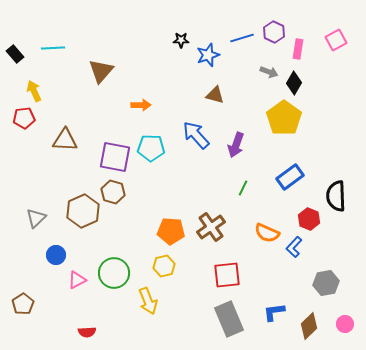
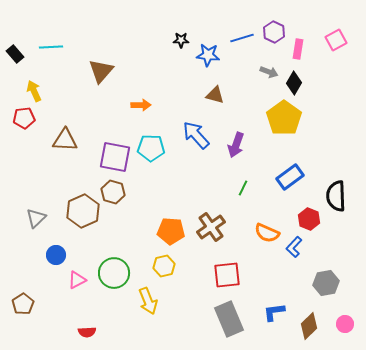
cyan line at (53, 48): moved 2 px left, 1 px up
blue star at (208, 55): rotated 25 degrees clockwise
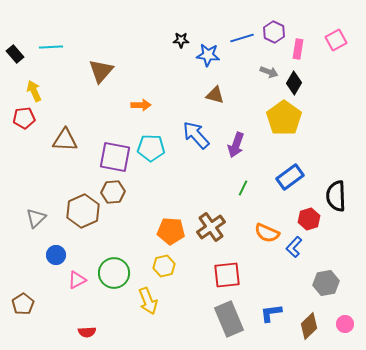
brown hexagon at (113, 192): rotated 20 degrees counterclockwise
red hexagon at (309, 219): rotated 20 degrees clockwise
blue L-shape at (274, 312): moved 3 px left, 1 px down
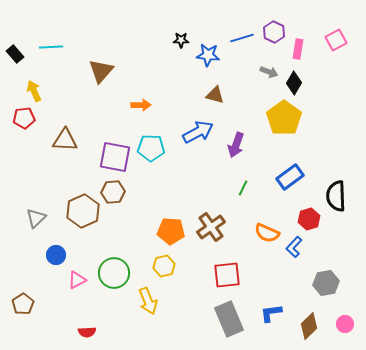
blue arrow at (196, 135): moved 2 px right, 3 px up; rotated 104 degrees clockwise
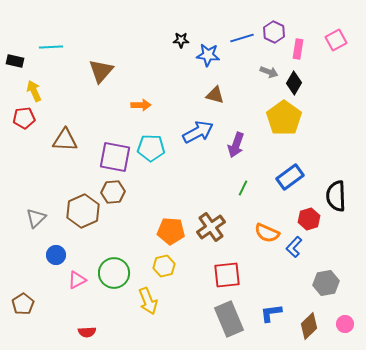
black rectangle at (15, 54): moved 7 px down; rotated 36 degrees counterclockwise
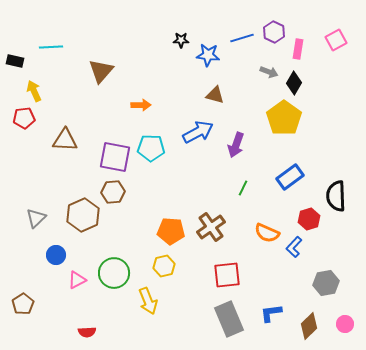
brown hexagon at (83, 211): moved 4 px down
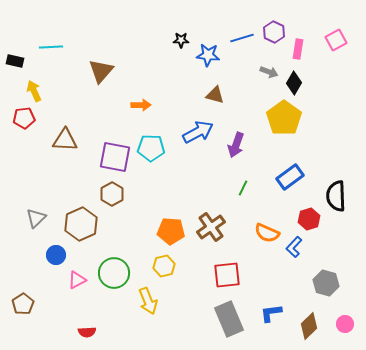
brown hexagon at (113, 192): moved 1 px left, 2 px down; rotated 25 degrees counterclockwise
brown hexagon at (83, 215): moved 2 px left, 9 px down
gray hexagon at (326, 283): rotated 25 degrees clockwise
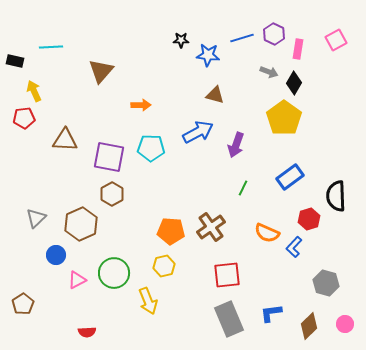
purple hexagon at (274, 32): moved 2 px down
purple square at (115, 157): moved 6 px left
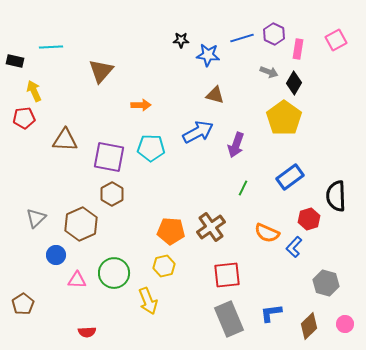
pink triangle at (77, 280): rotated 30 degrees clockwise
